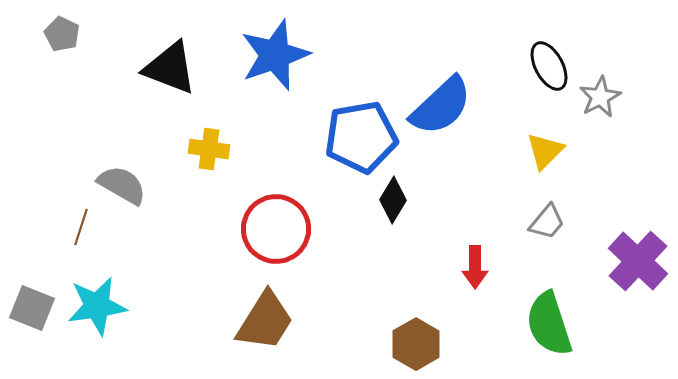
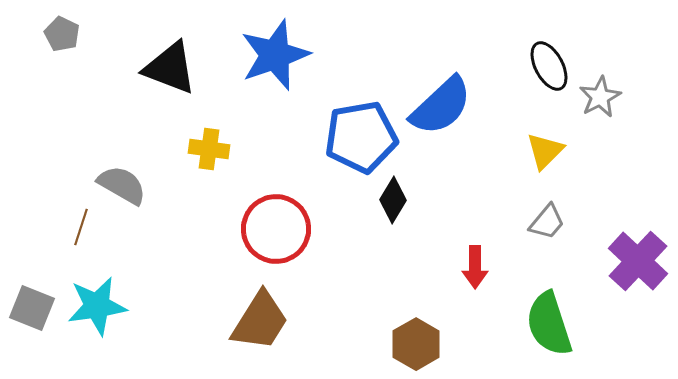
brown trapezoid: moved 5 px left
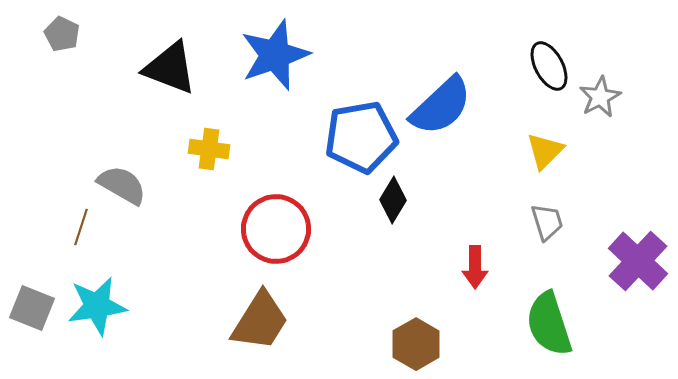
gray trapezoid: rotated 57 degrees counterclockwise
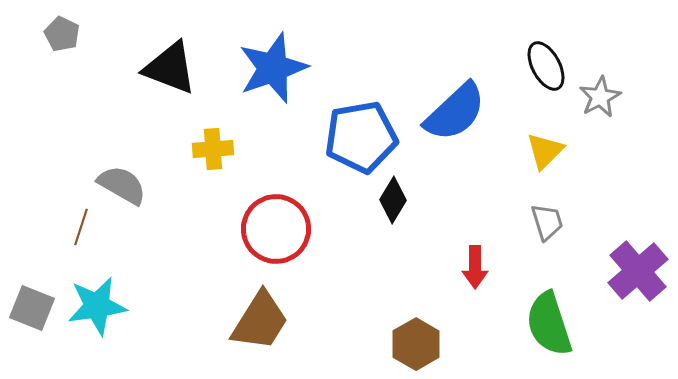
blue star: moved 2 px left, 13 px down
black ellipse: moved 3 px left
blue semicircle: moved 14 px right, 6 px down
yellow cross: moved 4 px right; rotated 12 degrees counterclockwise
purple cross: moved 10 px down; rotated 6 degrees clockwise
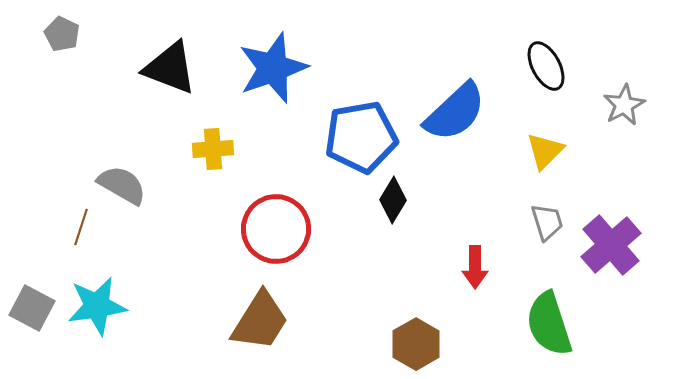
gray star: moved 24 px right, 8 px down
purple cross: moved 27 px left, 26 px up
gray square: rotated 6 degrees clockwise
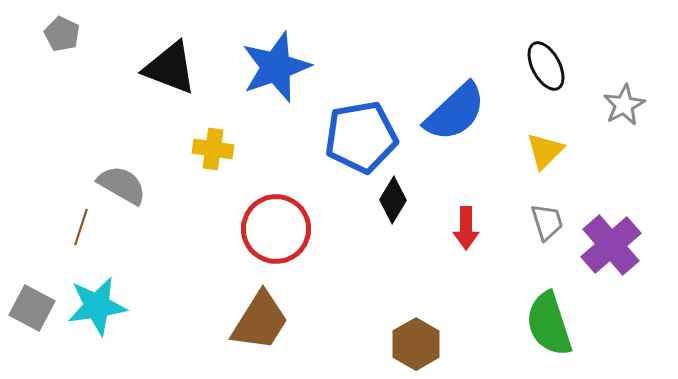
blue star: moved 3 px right, 1 px up
yellow cross: rotated 12 degrees clockwise
red arrow: moved 9 px left, 39 px up
